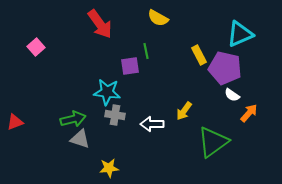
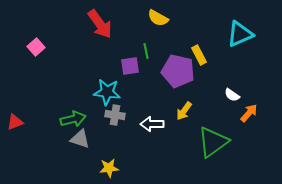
purple pentagon: moved 47 px left, 3 px down
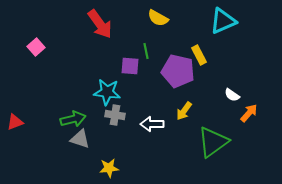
cyan triangle: moved 17 px left, 13 px up
purple square: rotated 12 degrees clockwise
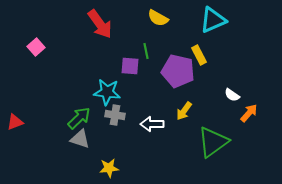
cyan triangle: moved 10 px left, 1 px up
green arrow: moved 6 px right, 1 px up; rotated 30 degrees counterclockwise
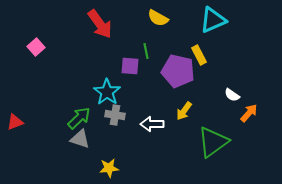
cyan star: rotated 28 degrees clockwise
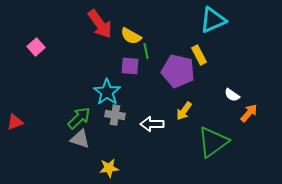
yellow semicircle: moved 27 px left, 18 px down
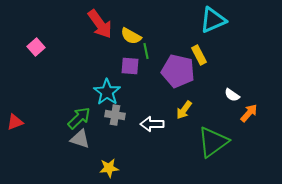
yellow arrow: moved 1 px up
